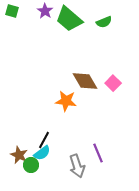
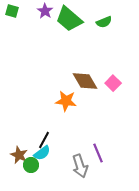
gray arrow: moved 3 px right
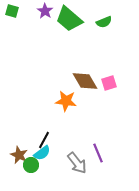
pink square: moved 4 px left; rotated 28 degrees clockwise
gray arrow: moved 3 px left, 3 px up; rotated 20 degrees counterclockwise
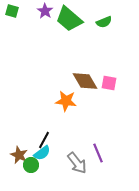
pink square: rotated 28 degrees clockwise
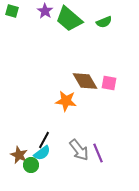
gray arrow: moved 2 px right, 13 px up
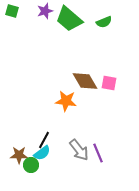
purple star: rotated 21 degrees clockwise
brown star: rotated 24 degrees counterclockwise
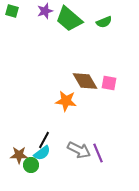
gray arrow: rotated 25 degrees counterclockwise
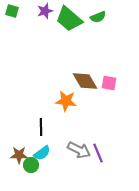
green semicircle: moved 6 px left, 5 px up
black line: moved 3 px left, 13 px up; rotated 30 degrees counterclockwise
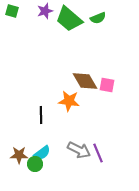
green semicircle: moved 1 px down
pink square: moved 2 px left, 2 px down
orange star: moved 3 px right
black line: moved 12 px up
green circle: moved 4 px right, 1 px up
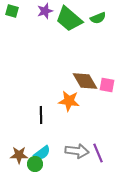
gray arrow: moved 2 px left, 1 px down; rotated 20 degrees counterclockwise
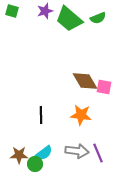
pink square: moved 3 px left, 2 px down
orange star: moved 12 px right, 14 px down
cyan semicircle: moved 2 px right
